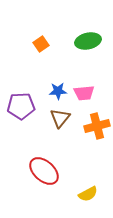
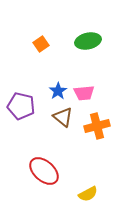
blue star: rotated 30 degrees counterclockwise
purple pentagon: rotated 16 degrees clockwise
brown triangle: moved 3 px right, 1 px up; rotated 30 degrees counterclockwise
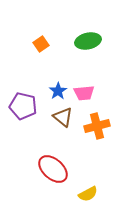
purple pentagon: moved 2 px right
red ellipse: moved 9 px right, 2 px up
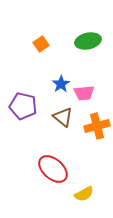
blue star: moved 3 px right, 7 px up
yellow semicircle: moved 4 px left
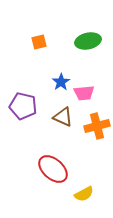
orange square: moved 2 px left, 2 px up; rotated 21 degrees clockwise
blue star: moved 2 px up
brown triangle: rotated 15 degrees counterclockwise
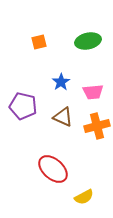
pink trapezoid: moved 9 px right, 1 px up
yellow semicircle: moved 3 px down
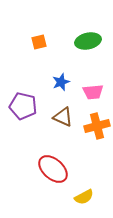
blue star: rotated 12 degrees clockwise
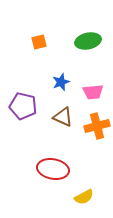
red ellipse: rotated 32 degrees counterclockwise
